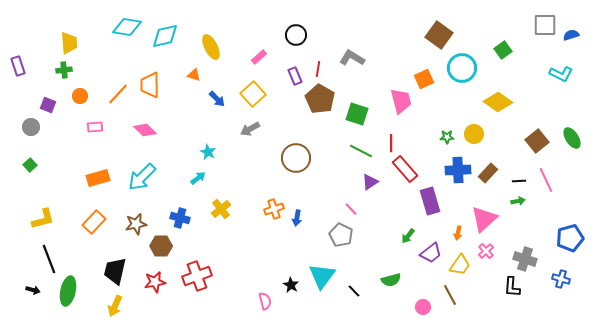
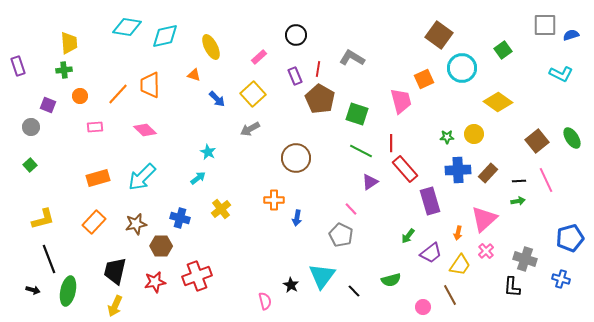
orange cross at (274, 209): moved 9 px up; rotated 18 degrees clockwise
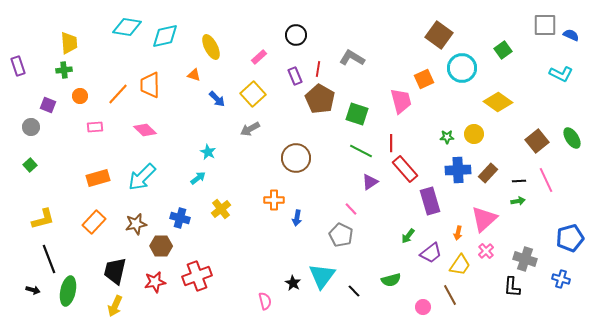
blue semicircle at (571, 35): rotated 42 degrees clockwise
black star at (291, 285): moved 2 px right, 2 px up
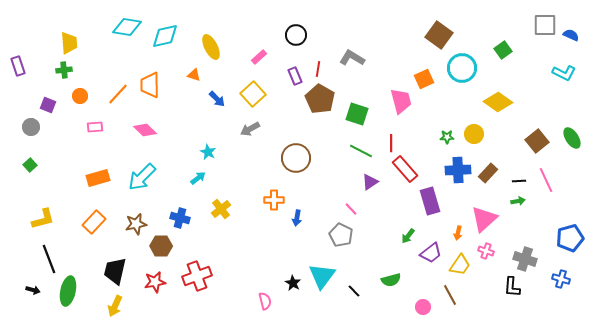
cyan L-shape at (561, 74): moved 3 px right, 1 px up
pink cross at (486, 251): rotated 28 degrees counterclockwise
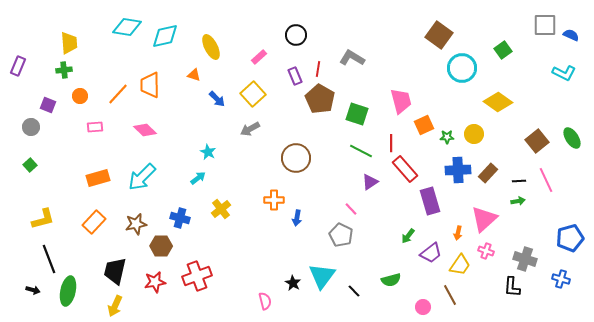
purple rectangle at (18, 66): rotated 42 degrees clockwise
orange square at (424, 79): moved 46 px down
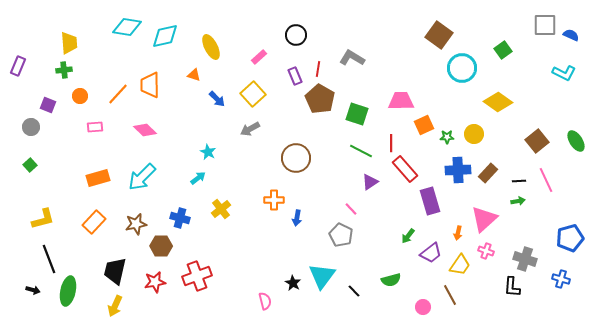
pink trapezoid at (401, 101): rotated 76 degrees counterclockwise
green ellipse at (572, 138): moved 4 px right, 3 px down
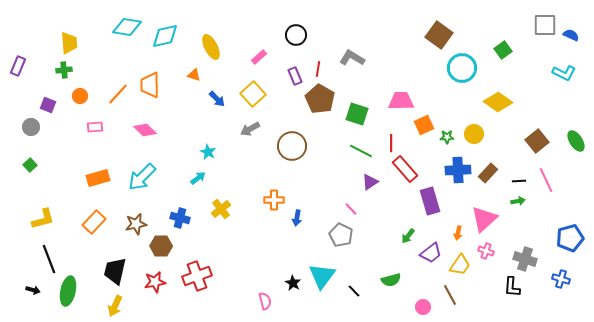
brown circle at (296, 158): moved 4 px left, 12 px up
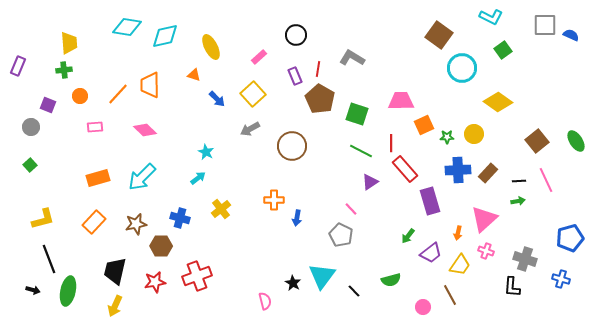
cyan L-shape at (564, 73): moved 73 px left, 56 px up
cyan star at (208, 152): moved 2 px left
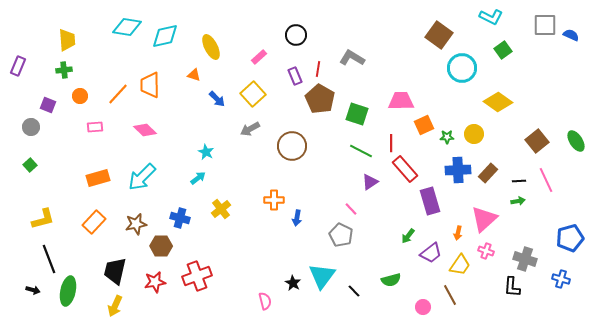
yellow trapezoid at (69, 43): moved 2 px left, 3 px up
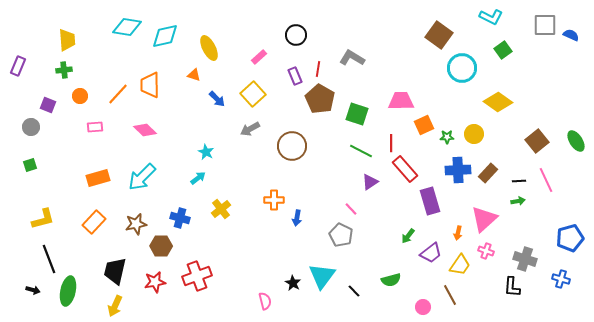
yellow ellipse at (211, 47): moved 2 px left, 1 px down
green square at (30, 165): rotated 24 degrees clockwise
